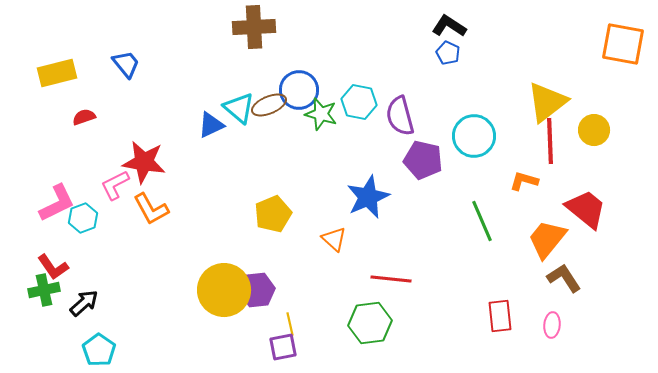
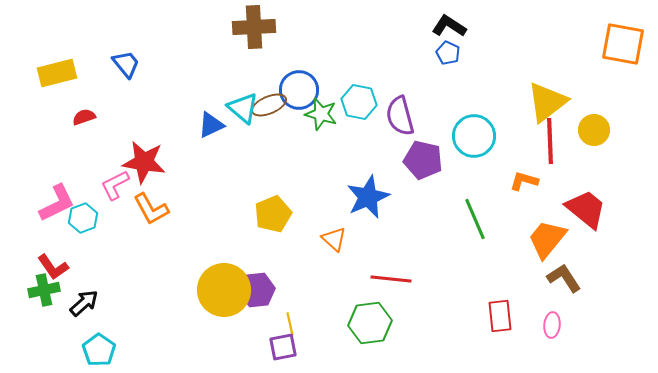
cyan triangle at (239, 108): moved 4 px right
green line at (482, 221): moved 7 px left, 2 px up
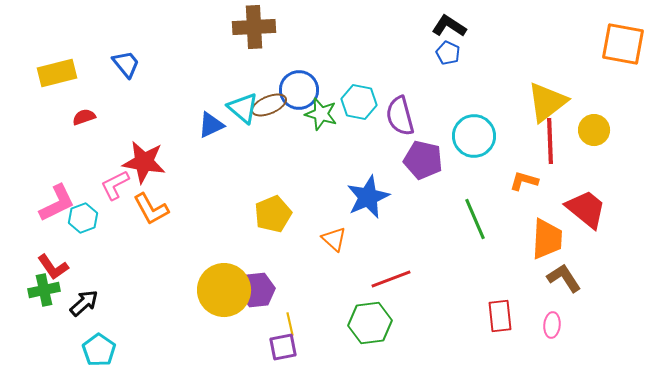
orange trapezoid at (547, 239): rotated 144 degrees clockwise
red line at (391, 279): rotated 27 degrees counterclockwise
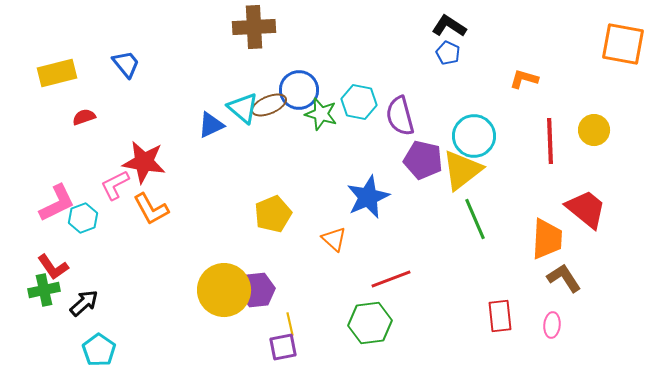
yellow triangle at (547, 102): moved 85 px left, 68 px down
orange L-shape at (524, 181): moved 102 px up
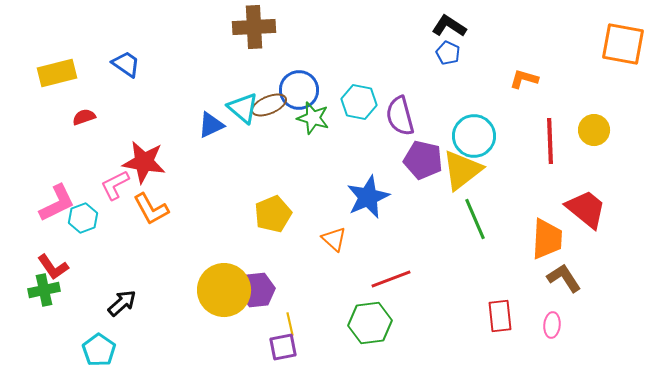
blue trapezoid at (126, 64): rotated 16 degrees counterclockwise
green star at (321, 114): moved 8 px left, 4 px down
black arrow at (84, 303): moved 38 px right
